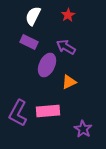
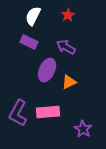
purple ellipse: moved 5 px down
pink rectangle: moved 1 px down
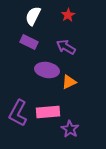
purple ellipse: rotated 75 degrees clockwise
purple star: moved 13 px left
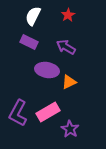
pink rectangle: rotated 25 degrees counterclockwise
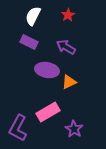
purple L-shape: moved 15 px down
purple star: moved 4 px right
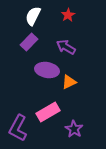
purple rectangle: rotated 72 degrees counterclockwise
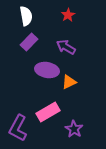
white semicircle: moved 7 px left; rotated 144 degrees clockwise
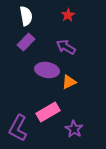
purple rectangle: moved 3 px left
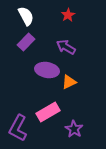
white semicircle: rotated 18 degrees counterclockwise
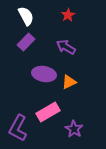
purple ellipse: moved 3 px left, 4 px down
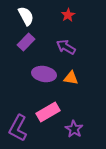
orange triangle: moved 2 px right, 4 px up; rotated 35 degrees clockwise
